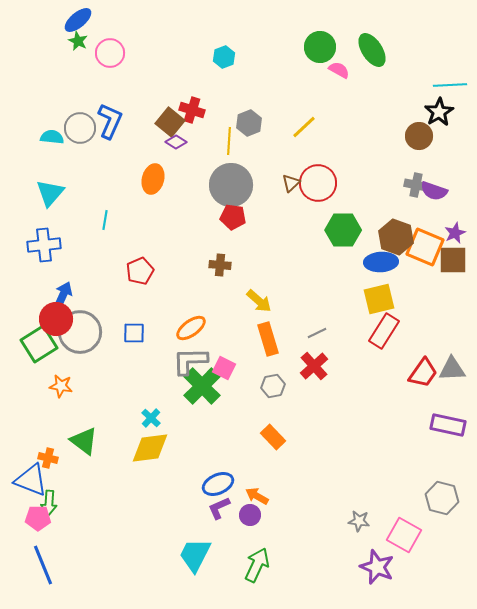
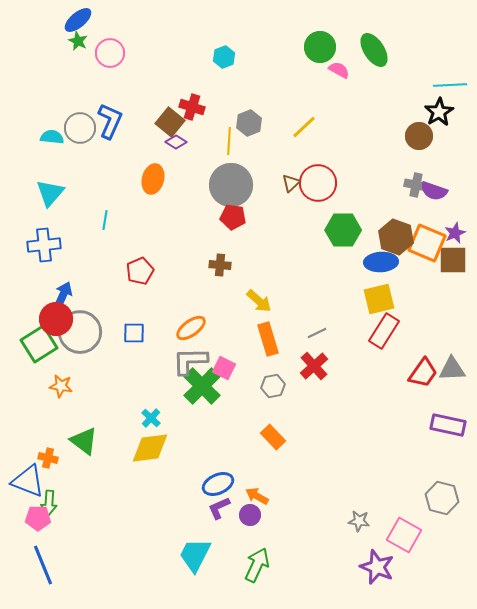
green ellipse at (372, 50): moved 2 px right
red cross at (192, 110): moved 3 px up
orange square at (425, 247): moved 2 px right, 4 px up
blue triangle at (31, 480): moved 3 px left, 1 px down
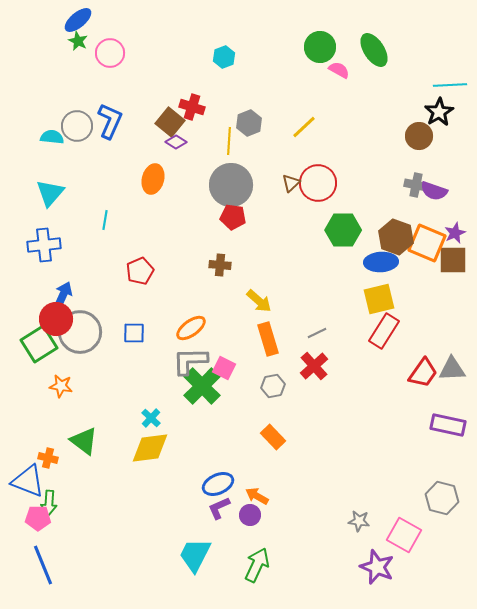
gray circle at (80, 128): moved 3 px left, 2 px up
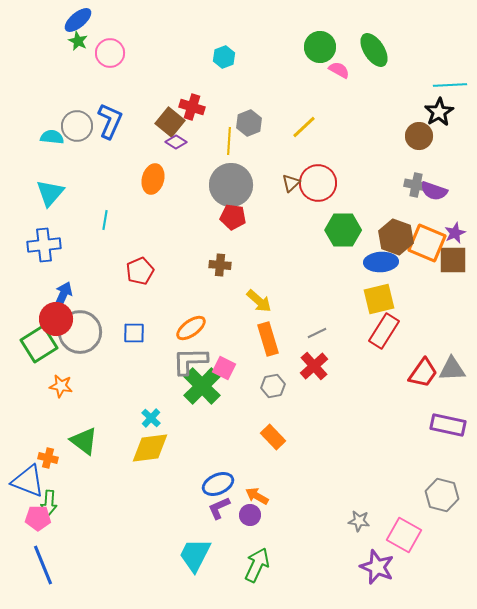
gray hexagon at (442, 498): moved 3 px up
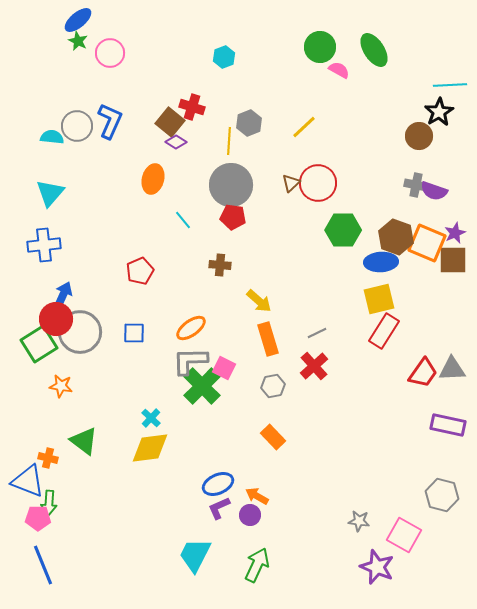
cyan line at (105, 220): moved 78 px right; rotated 48 degrees counterclockwise
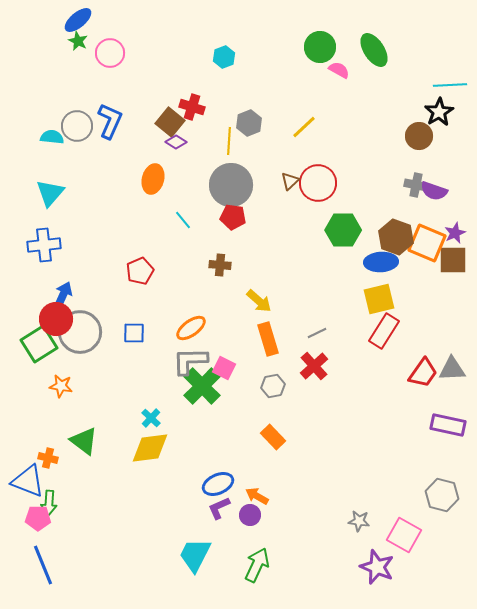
brown triangle at (291, 183): moved 1 px left, 2 px up
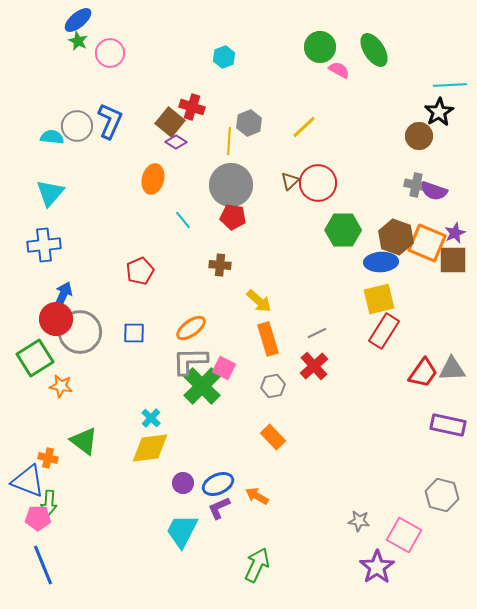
green square at (39, 344): moved 4 px left, 14 px down
purple circle at (250, 515): moved 67 px left, 32 px up
cyan trapezoid at (195, 555): moved 13 px left, 24 px up
purple star at (377, 567): rotated 16 degrees clockwise
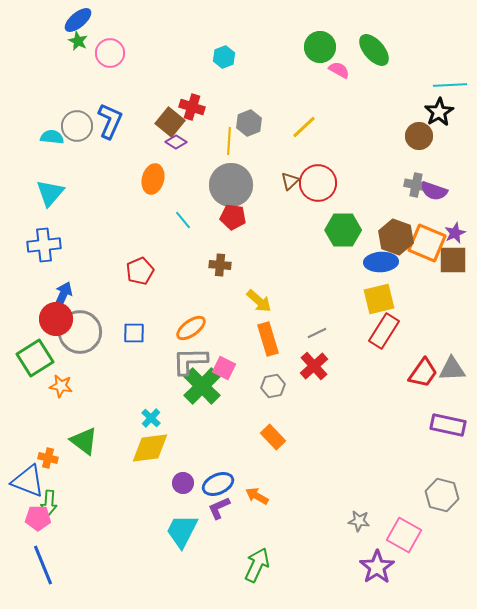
green ellipse at (374, 50): rotated 8 degrees counterclockwise
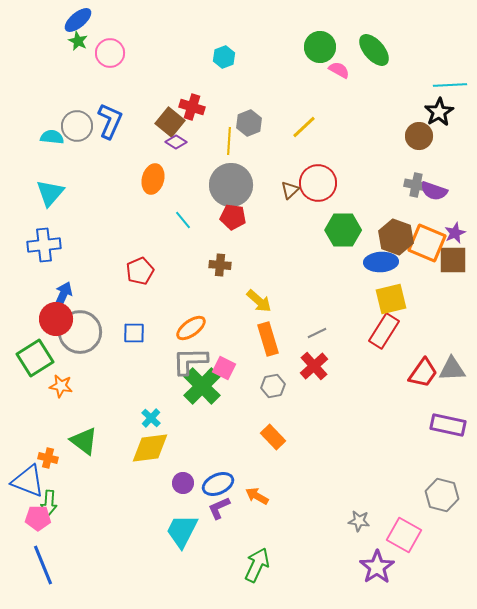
brown triangle at (290, 181): moved 9 px down
yellow square at (379, 299): moved 12 px right
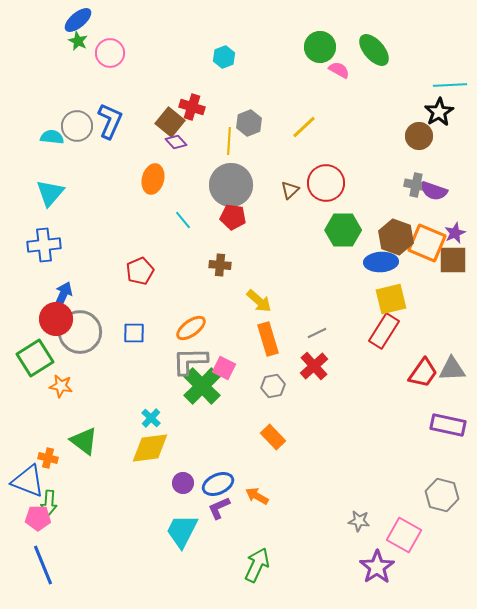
purple diamond at (176, 142): rotated 15 degrees clockwise
red circle at (318, 183): moved 8 px right
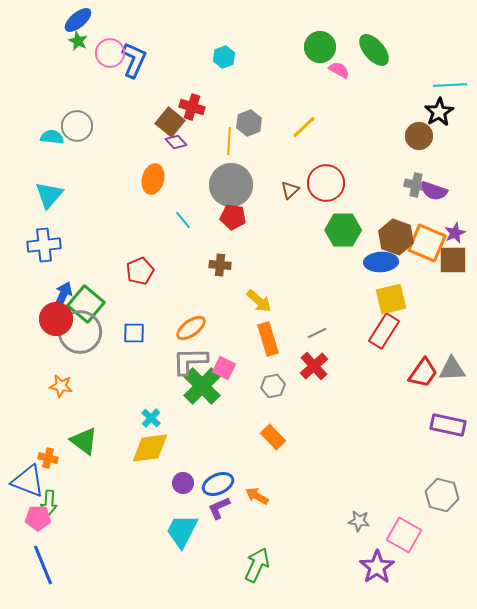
blue L-shape at (110, 121): moved 24 px right, 61 px up
cyan triangle at (50, 193): moved 1 px left, 2 px down
green square at (35, 358): moved 51 px right, 54 px up; rotated 18 degrees counterclockwise
